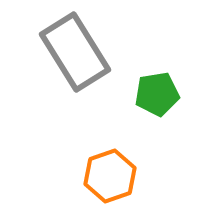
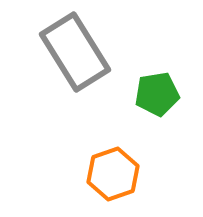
orange hexagon: moved 3 px right, 2 px up
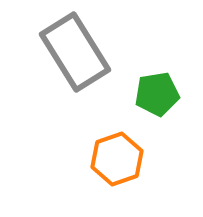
orange hexagon: moved 4 px right, 15 px up
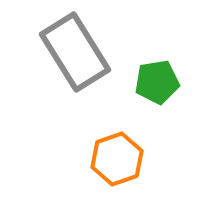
green pentagon: moved 12 px up
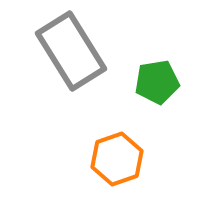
gray rectangle: moved 4 px left, 1 px up
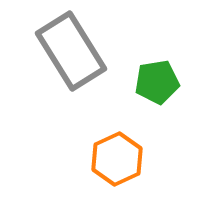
orange hexagon: rotated 6 degrees counterclockwise
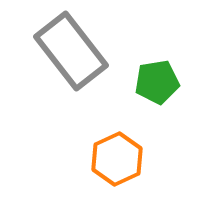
gray rectangle: rotated 6 degrees counterclockwise
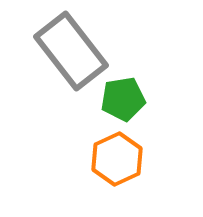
green pentagon: moved 34 px left, 17 px down
